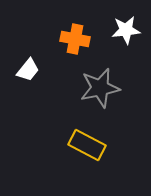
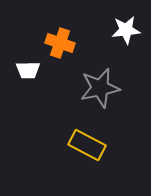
orange cross: moved 15 px left, 4 px down; rotated 8 degrees clockwise
white trapezoid: rotated 50 degrees clockwise
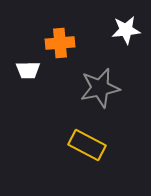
orange cross: rotated 24 degrees counterclockwise
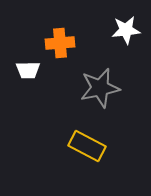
yellow rectangle: moved 1 px down
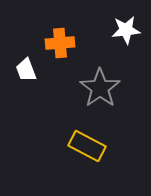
white trapezoid: moved 2 px left; rotated 70 degrees clockwise
gray star: rotated 24 degrees counterclockwise
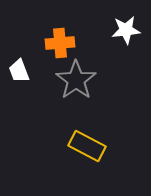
white trapezoid: moved 7 px left, 1 px down
gray star: moved 24 px left, 8 px up
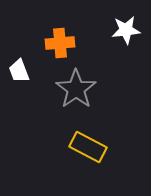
gray star: moved 9 px down
yellow rectangle: moved 1 px right, 1 px down
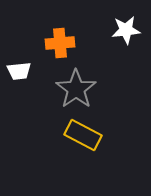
white trapezoid: rotated 75 degrees counterclockwise
yellow rectangle: moved 5 px left, 12 px up
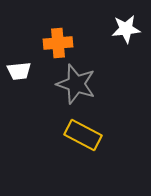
white star: moved 1 px up
orange cross: moved 2 px left
gray star: moved 5 px up; rotated 18 degrees counterclockwise
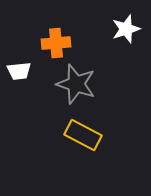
white star: rotated 12 degrees counterclockwise
orange cross: moved 2 px left
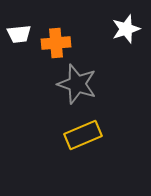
white trapezoid: moved 37 px up
gray star: moved 1 px right
yellow rectangle: rotated 51 degrees counterclockwise
